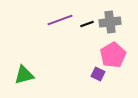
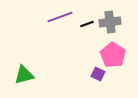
purple line: moved 3 px up
pink pentagon: rotated 10 degrees counterclockwise
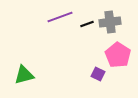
pink pentagon: moved 5 px right
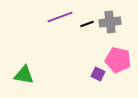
pink pentagon: moved 5 px down; rotated 20 degrees counterclockwise
green triangle: rotated 25 degrees clockwise
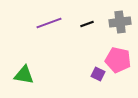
purple line: moved 11 px left, 6 px down
gray cross: moved 10 px right
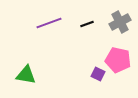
gray cross: rotated 20 degrees counterclockwise
green triangle: moved 2 px right
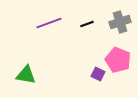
gray cross: rotated 10 degrees clockwise
pink pentagon: rotated 10 degrees clockwise
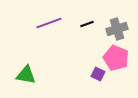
gray cross: moved 3 px left, 7 px down
pink pentagon: moved 2 px left, 2 px up
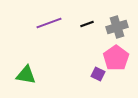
gray cross: moved 2 px up
pink pentagon: rotated 15 degrees clockwise
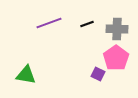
gray cross: moved 2 px down; rotated 20 degrees clockwise
